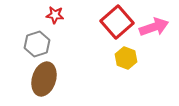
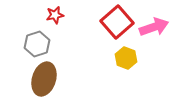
red star: rotated 18 degrees counterclockwise
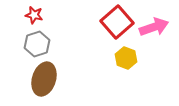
red star: moved 21 px left; rotated 24 degrees clockwise
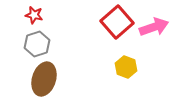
yellow hexagon: moved 9 px down
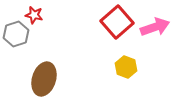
pink arrow: moved 1 px right
gray hexagon: moved 21 px left, 10 px up
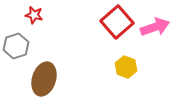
gray hexagon: moved 12 px down
